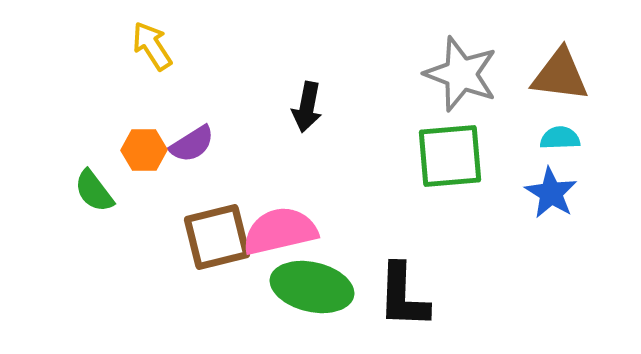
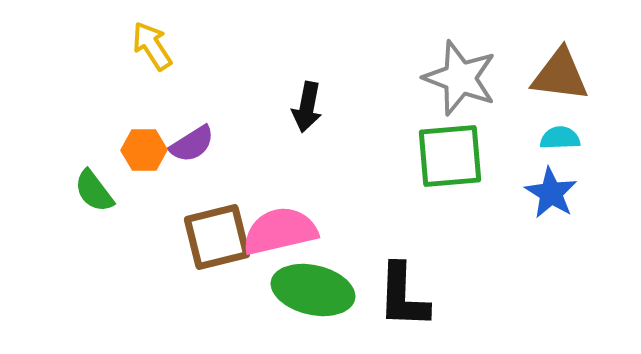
gray star: moved 1 px left, 4 px down
green ellipse: moved 1 px right, 3 px down
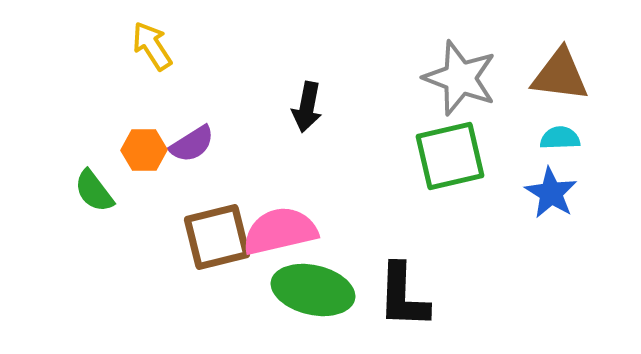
green square: rotated 8 degrees counterclockwise
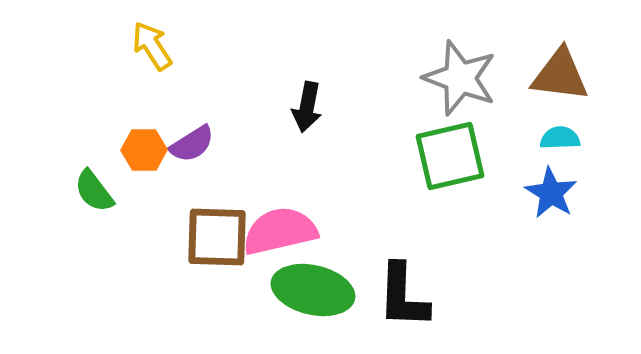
brown square: rotated 16 degrees clockwise
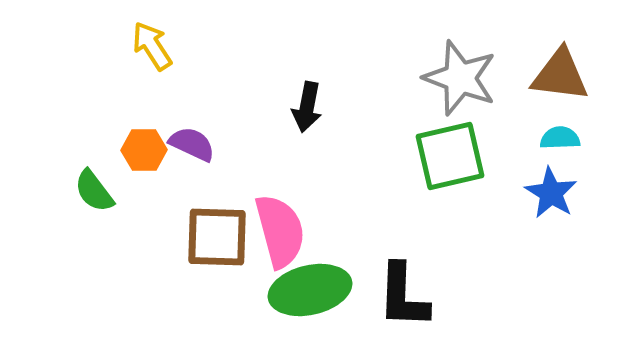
purple semicircle: rotated 123 degrees counterclockwise
pink semicircle: rotated 88 degrees clockwise
green ellipse: moved 3 px left; rotated 26 degrees counterclockwise
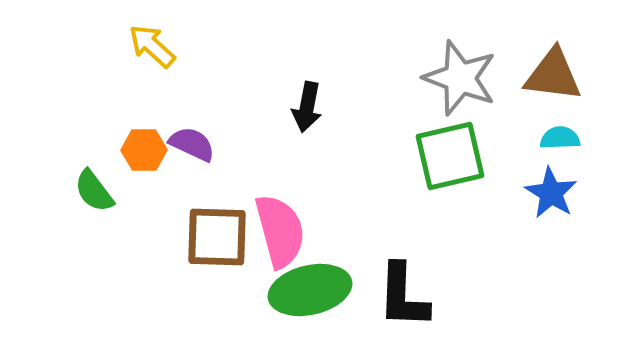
yellow arrow: rotated 15 degrees counterclockwise
brown triangle: moved 7 px left
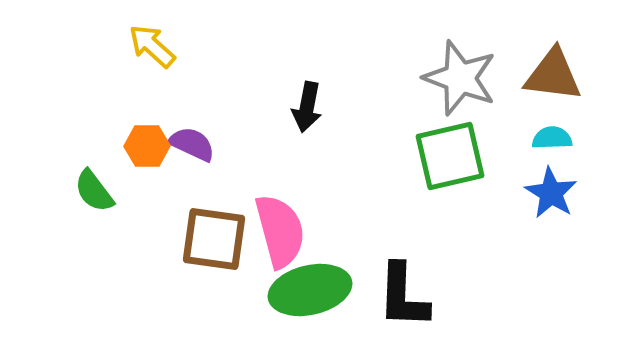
cyan semicircle: moved 8 px left
orange hexagon: moved 3 px right, 4 px up
brown square: moved 3 px left, 2 px down; rotated 6 degrees clockwise
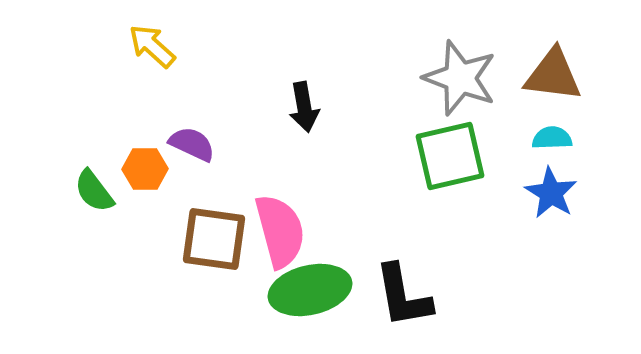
black arrow: moved 3 px left; rotated 21 degrees counterclockwise
orange hexagon: moved 2 px left, 23 px down
black L-shape: rotated 12 degrees counterclockwise
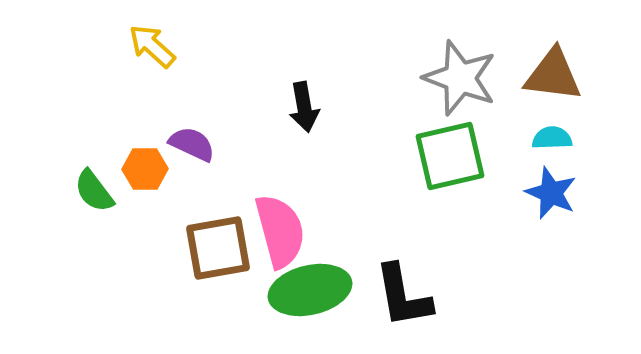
blue star: rotated 8 degrees counterclockwise
brown square: moved 4 px right, 9 px down; rotated 18 degrees counterclockwise
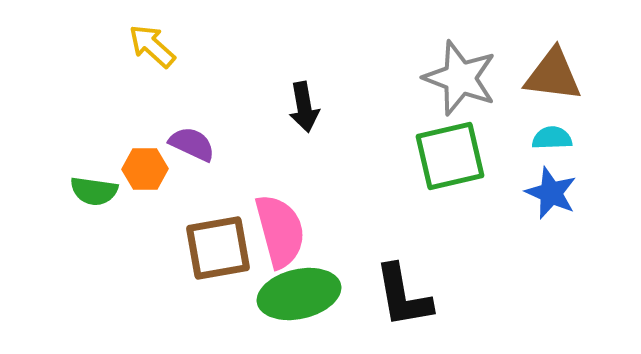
green semicircle: rotated 45 degrees counterclockwise
green ellipse: moved 11 px left, 4 px down
